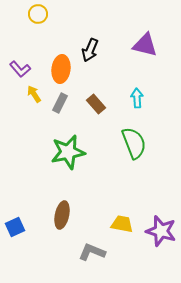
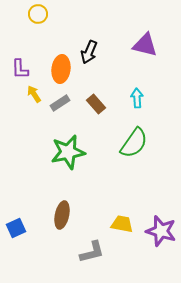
black arrow: moved 1 px left, 2 px down
purple L-shape: rotated 40 degrees clockwise
gray rectangle: rotated 30 degrees clockwise
green semicircle: rotated 56 degrees clockwise
blue square: moved 1 px right, 1 px down
gray L-shape: rotated 144 degrees clockwise
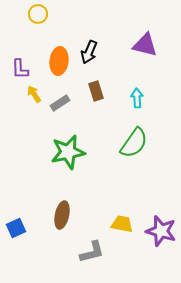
orange ellipse: moved 2 px left, 8 px up
brown rectangle: moved 13 px up; rotated 24 degrees clockwise
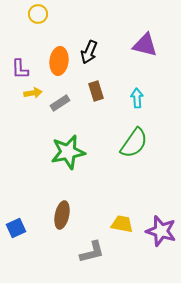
yellow arrow: moved 1 px left, 1 px up; rotated 114 degrees clockwise
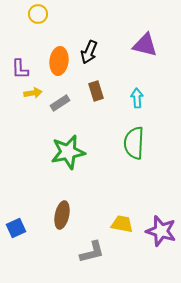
green semicircle: rotated 148 degrees clockwise
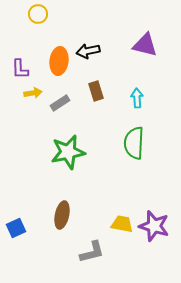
black arrow: moved 1 px left, 1 px up; rotated 55 degrees clockwise
purple star: moved 7 px left, 5 px up
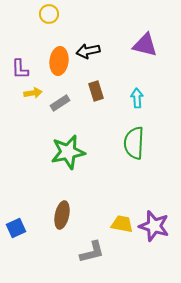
yellow circle: moved 11 px right
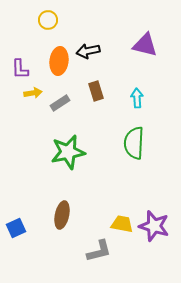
yellow circle: moved 1 px left, 6 px down
gray L-shape: moved 7 px right, 1 px up
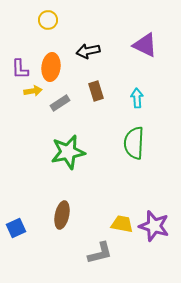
purple triangle: rotated 12 degrees clockwise
orange ellipse: moved 8 px left, 6 px down
yellow arrow: moved 2 px up
gray L-shape: moved 1 px right, 2 px down
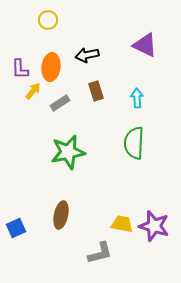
black arrow: moved 1 px left, 4 px down
yellow arrow: rotated 42 degrees counterclockwise
brown ellipse: moved 1 px left
